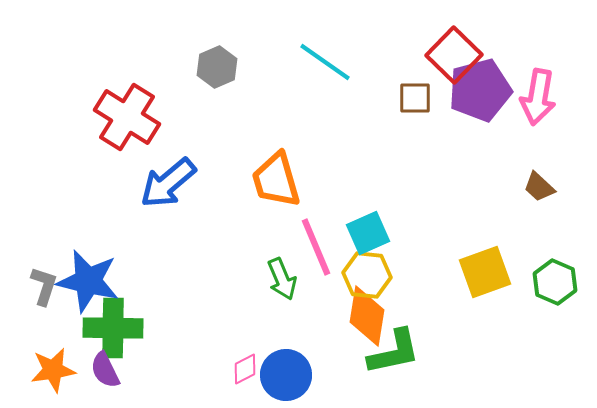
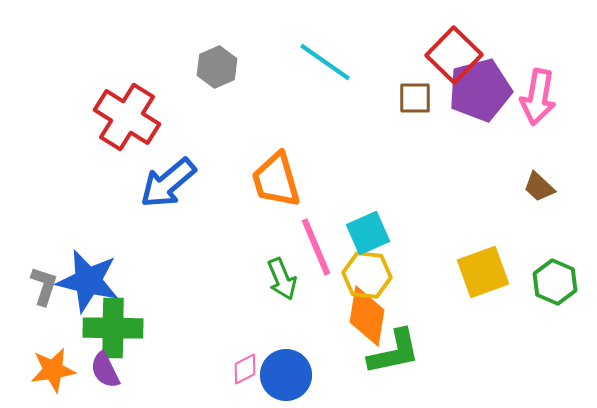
yellow square: moved 2 px left
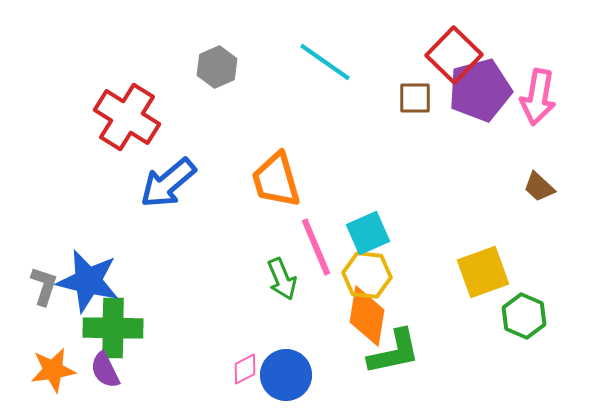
green hexagon: moved 31 px left, 34 px down
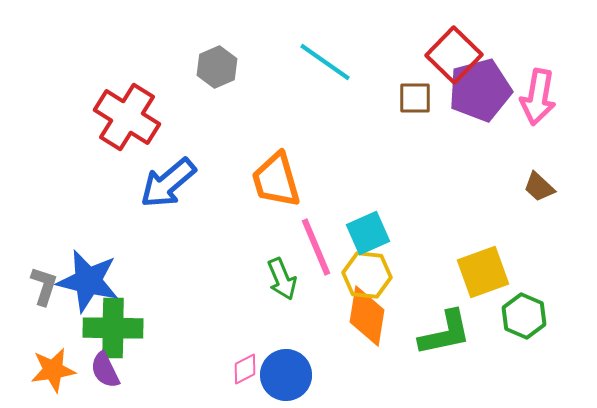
green L-shape: moved 51 px right, 19 px up
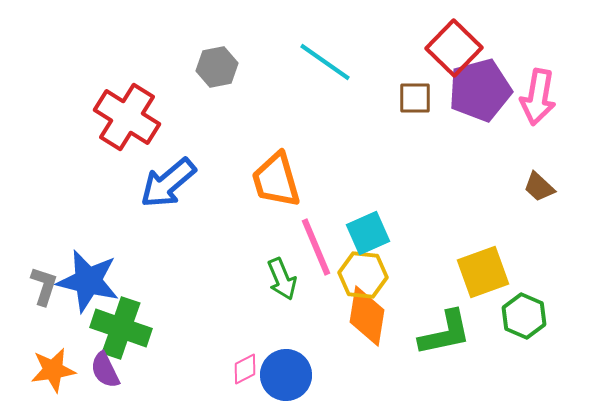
red square: moved 7 px up
gray hexagon: rotated 12 degrees clockwise
yellow hexagon: moved 4 px left
green cross: moved 8 px right; rotated 18 degrees clockwise
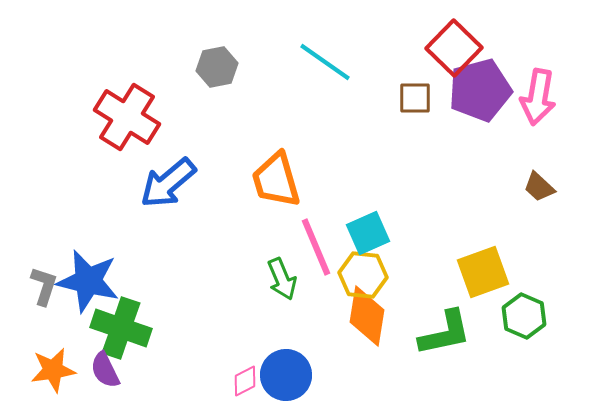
pink diamond: moved 12 px down
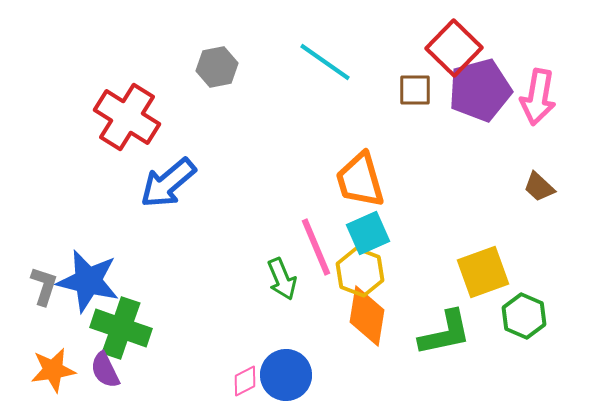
brown square: moved 8 px up
orange trapezoid: moved 84 px right
yellow hexagon: moved 3 px left, 3 px up; rotated 15 degrees clockwise
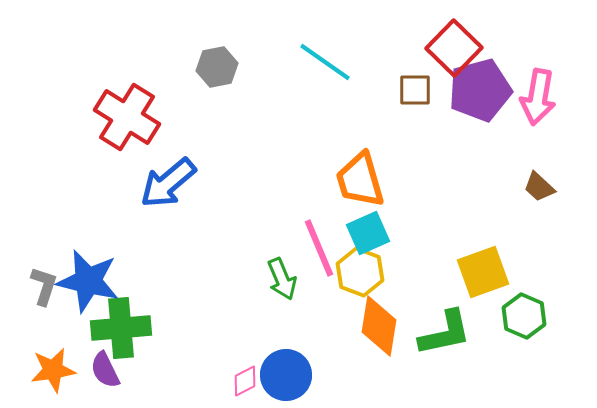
pink line: moved 3 px right, 1 px down
orange diamond: moved 12 px right, 10 px down
green cross: rotated 24 degrees counterclockwise
